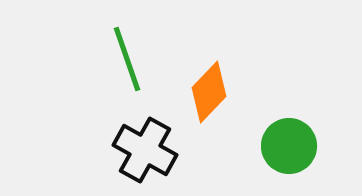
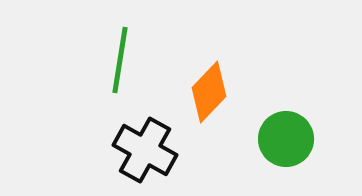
green line: moved 7 px left, 1 px down; rotated 28 degrees clockwise
green circle: moved 3 px left, 7 px up
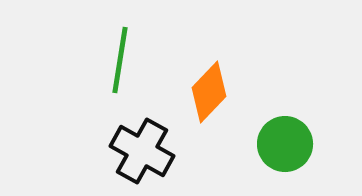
green circle: moved 1 px left, 5 px down
black cross: moved 3 px left, 1 px down
